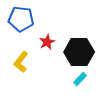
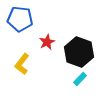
blue pentagon: moved 1 px left
black hexagon: rotated 20 degrees clockwise
yellow L-shape: moved 1 px right, 2 px down
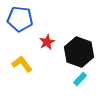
yellow L-shape: rotated 105 degrees clockwise
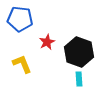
yellow L-shape: rotated 15 degrees clockwise
cyan rectangle: moved 1 px left; rotated 48 degrees counterclockwise
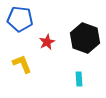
black hexagon: moved 6 px right, 14 px up
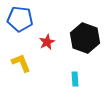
yellow L-shape: moved 1 px left, 1 px up
cyan rectangle: moved 4 px left
